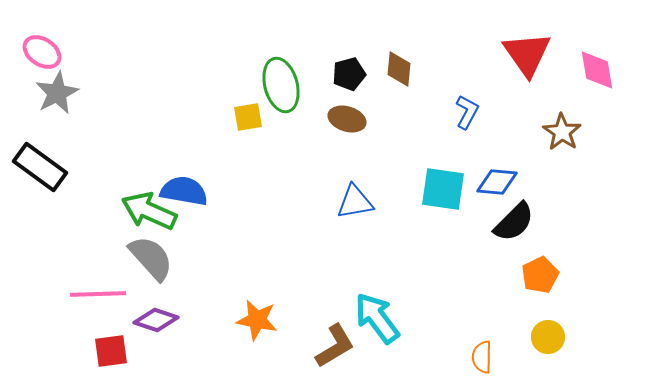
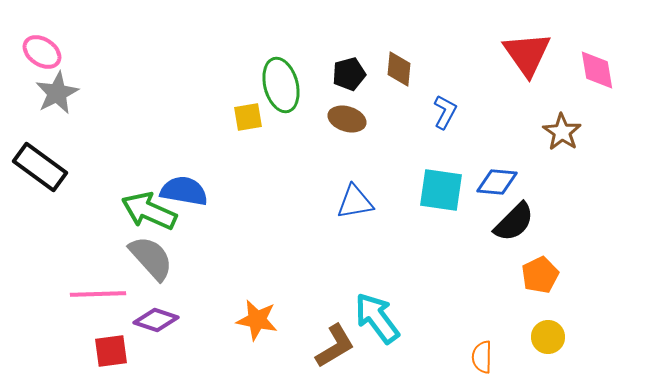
blue L-shape: moved 22 px left
cyan square: moved 2 px left, 1 px down
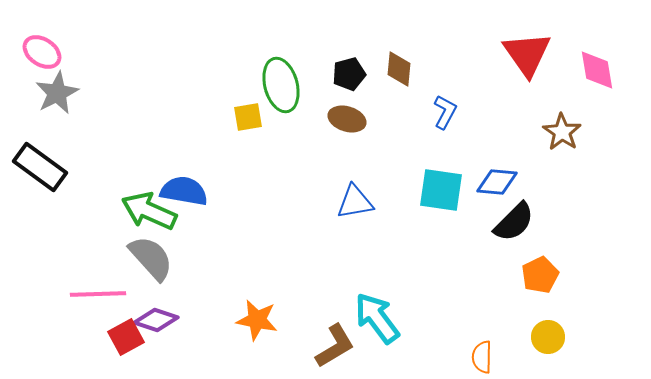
red square: moved 15 px right, 14 px up; rotated 21 degrees counterclockwise
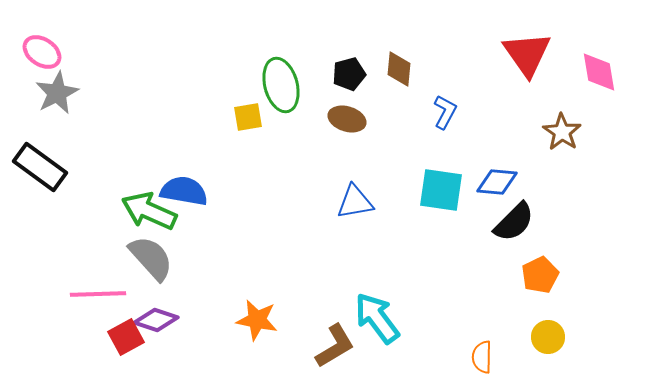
pink diamond: moved 2 px right, 2 px down
